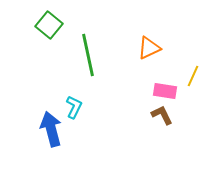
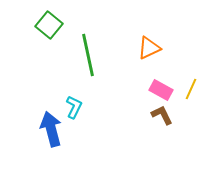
yellow line: moved 2 px left, 13 px down
pink rectangle: moved 4 px left, 1 px up; rotated 20 degrees clockwise
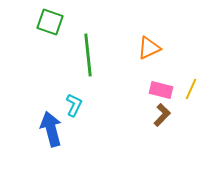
green square: moved 1 px right, 3 px up; rotated 20 degrees counterclockwise
green line: rotated 6 degrees clockwise
pink rectangle: rotated 15 degrees counterclockwise
cyan L-shape: moved 2 px up
brown L-shape: rotated 70 degrees clockwise
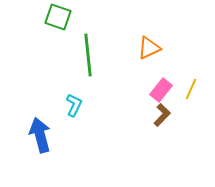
green square: moved 8 px right, 5 px up
pink rectangle: rotated 65 degrees counterclockwise
blue arrow: moved 11 px left, 6 px down
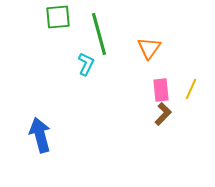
green square: rotated 24 degrees counterclockwise
orange triangle: rotated 30 degrees counterclockwise
green line: moved 11 px right, 21 px up; rotated 9 degrees counterclockwise
pink rectangle: rotated 45 degrees counterclockwise
cyan L-shape: moved 12 px right, 41 px up
brown L-shape: moved 1 px right, 1 px up
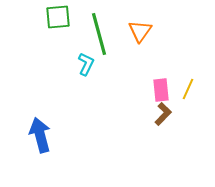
orange triangle: moved 9 px left, 17 px up
yellow line: moved 3 px left
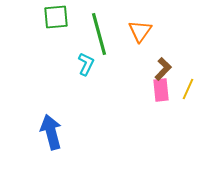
green square: moved 2 px left
brown L-shape: moved 45 px up
blue arrow: moved 11 px right, 3 px up
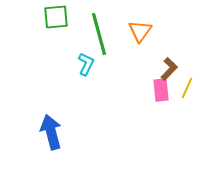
brown L-shape: moved 6 px right
yellow line: moved 1 px left, 1 px up
